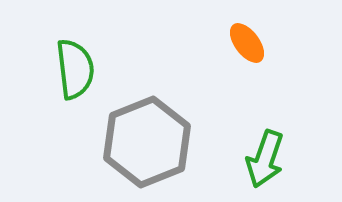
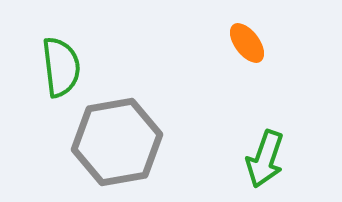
green semicircle: moved 14 px left, 2 px up
gray hexagon: moved 30 px left; rotated 12 degrees clockwise
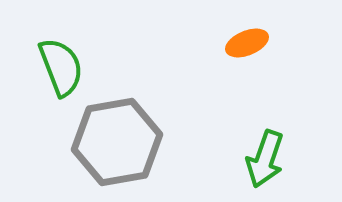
orange ellipse: rotated 75 degrees counterclockwise
green semicircle: rotated 14 degrees counterclockwise
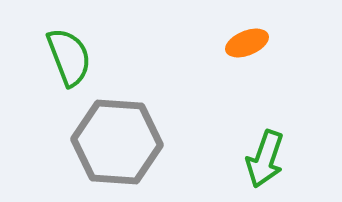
green semicircle: moved 8 px right, 10 px up
gray hexagon: rotated 14 degrees clockwise
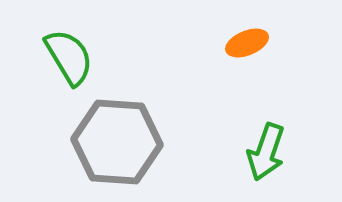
green semicircle: rotated 10 degrees counterclockwise
green arrow: moved 1 px right, 7 px up
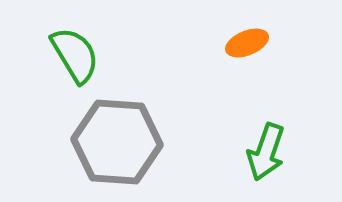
green semicircle: moved 6 px right, 2 px up
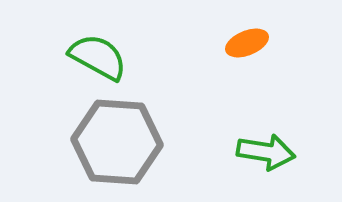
green semicircle: moved 23 px right, 2 px down; rotated 30 degrees counterclockwise
green arrow: rotated 100 degrees counterclockwise
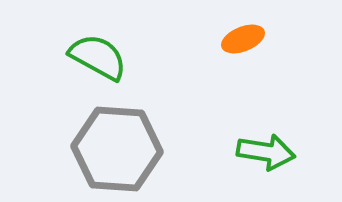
orange ellipse: moved 4 px left, 4 px up
gray hexagon: moved 7 px down
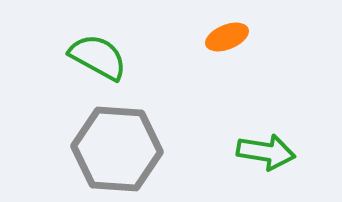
orange ellipse: moved 16 px left, 2 px up
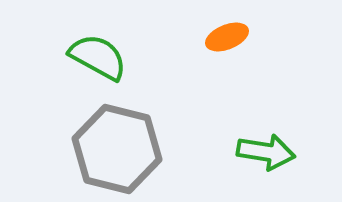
gray hexagon: rotated 10 degrees clockwise
